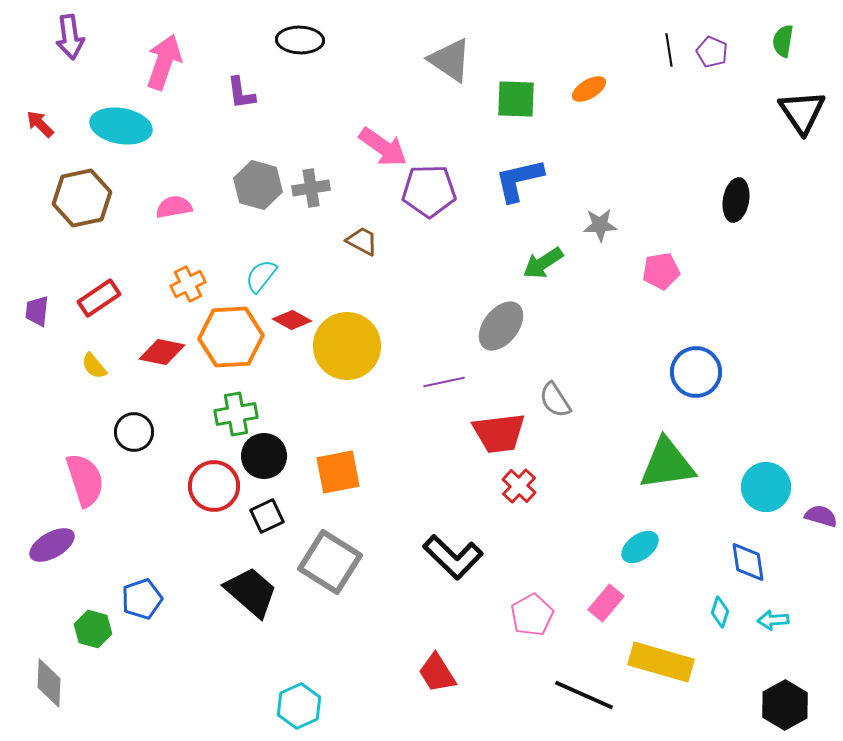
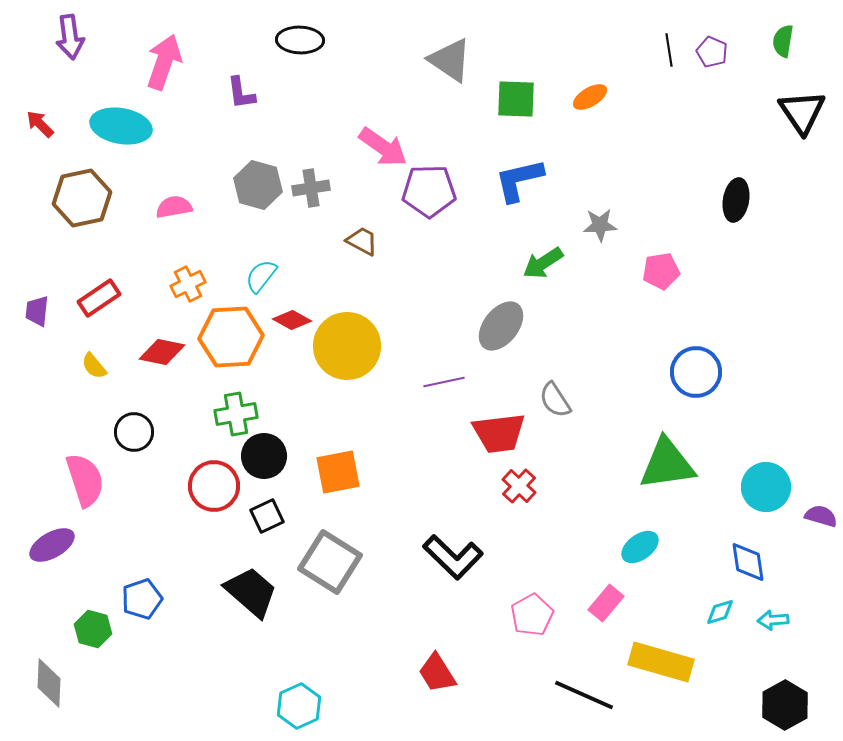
orange ellipse at (589, 89): moved 1 px right, 8 px down
cyan diamond at (720, 612): rotated 56 degrees clockwise
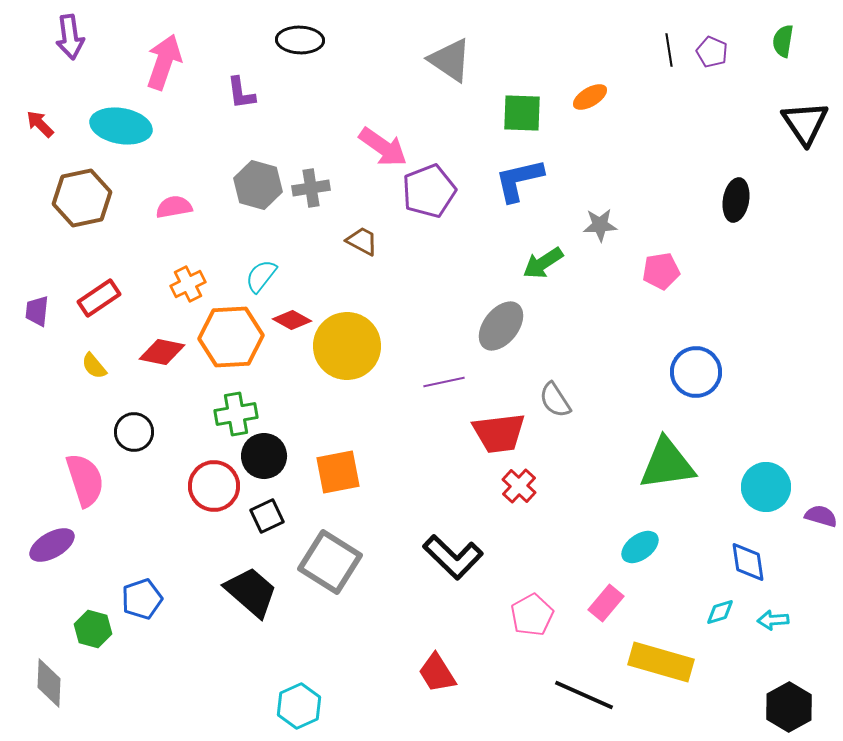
green square at (516, 99): moved 6 px right, 14 px down
black triangle at (802, 112): moved 3 px right, 11 px down
purple pentagon at (429, 191): rotated 20 degrees counterclockwise
black hexagon at (785, 705): moved 4 px right, 2 px down
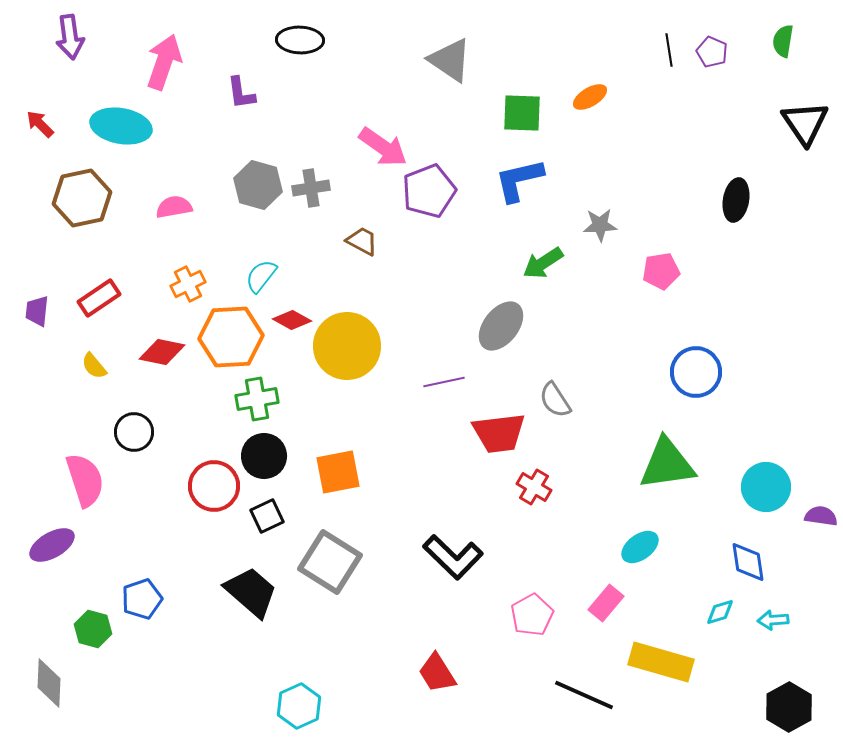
green cross at (236, 414): moved 21 px right, 15 px up
red cross at (519, 486): moved 15 px right, 1 px down; rotated 12 degrees counterclockwise
purple semicircle at (821, 516): rotated 8 degrees counterclockwise
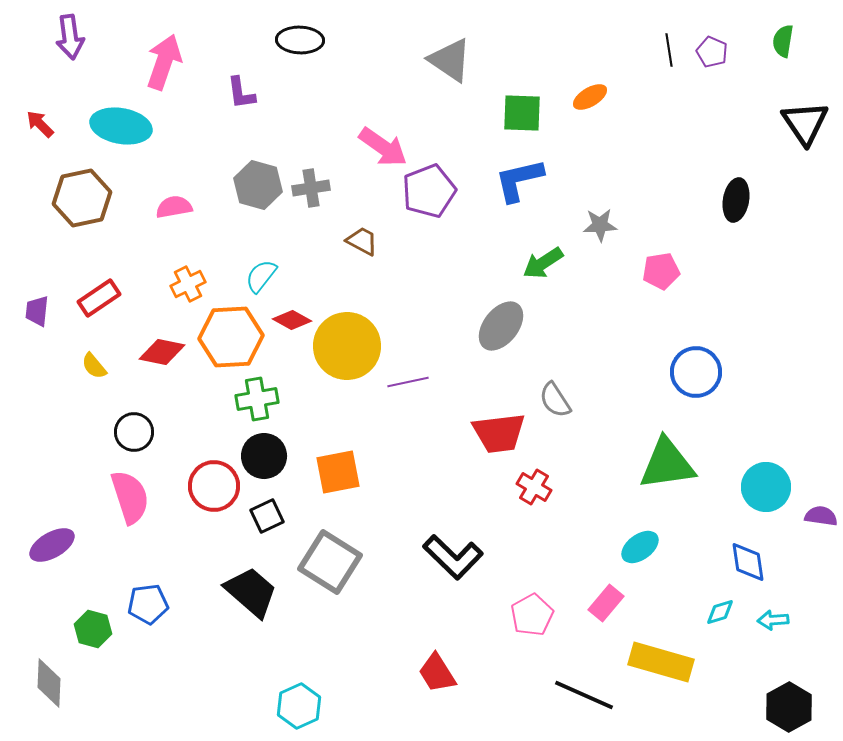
purple line at (444, 382): moved 36 px left
pink semicircle at (85, 480): moved 45 px right, 17 px down
blue pentagon at (142, 599): moved 6 px right, 5 px down; rotated 12 degrees clockwise
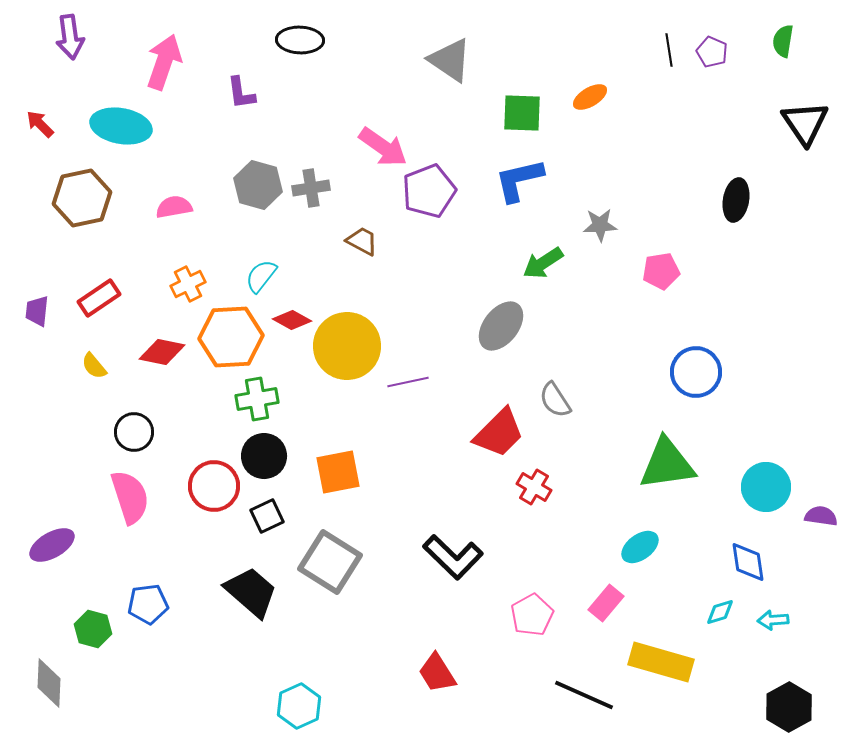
red trapezoid at (499, 433): rotated 38 degrees counterclockwise
